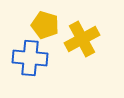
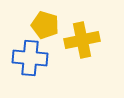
yellow cross: moved 1 px down; rotated 16 degrees clockwise
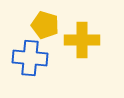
yellow cross: rotated 12 degrees clockwise
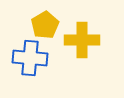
yellow pentagon: rotated 24 degrees clockwise
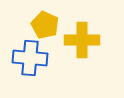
yellow pentagon: rotated 16 degrees counterclockwise
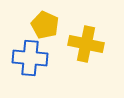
yellow cross: moved 4 px right, 4 px down; rotated 12 degrees clockwise
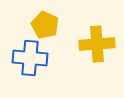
yellow cross: moved 11 px right; rotated 16 degrees counterclockwise
